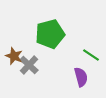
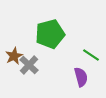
brown star: rotated 24 degrees clockwise
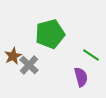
brown star: moved 1 px left
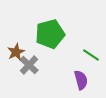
brown star: moved 3 px right, 4 px up
purple semicircle: moved 3 px down
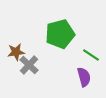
green pentagon: moved 10 px right
brown star: rotated 18 degrees clockwise
purple semicircle: moved 3 px right, 3 px up
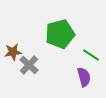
brown star: moved 3 px left
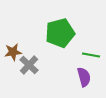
green pentagon: moved 1 px up
green line: rotated 24 degrees counterclockwise
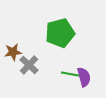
green line: moved 21 px left, 19 px down
